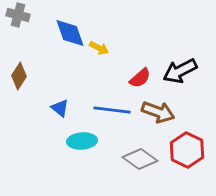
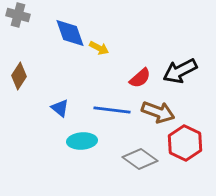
red hexagon: moved 2 px left, 7 px up
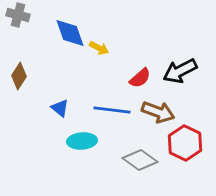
gray diamond: moved 1 px down
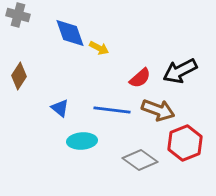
brown arrow: moved 2 px up
red hexagon: rotated 12 degrees clockwise
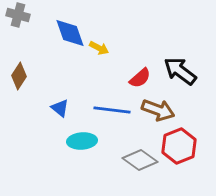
black arrow: rotated 64 degrees clockwise
red hexagon: moved 6 px left, 3 px down
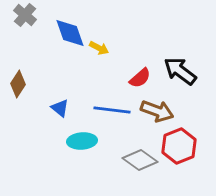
gray cross: moved 7 px right; rotated 25 degrees clockwise
brown diamond: moved 1 px left, 8 px down
brown arrow: moved 1 px left, 1 px down
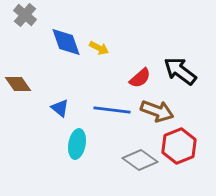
blue diamond: moved 4 px left, 9 px down
brown diamond: rotated 68 degrees counterclockwise
cyan ellipse: moved 5 px left, 3 px down; rotated 76 degrees counterclockwise
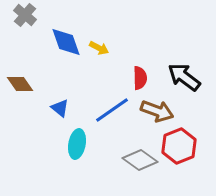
black arrow: moved 4 px right, 6 px down
red semicircle: rotated 50 degrees counterclockwise
brown diamond: moved 2 px right
blue line: rotated 42 degrees counterclockwise
